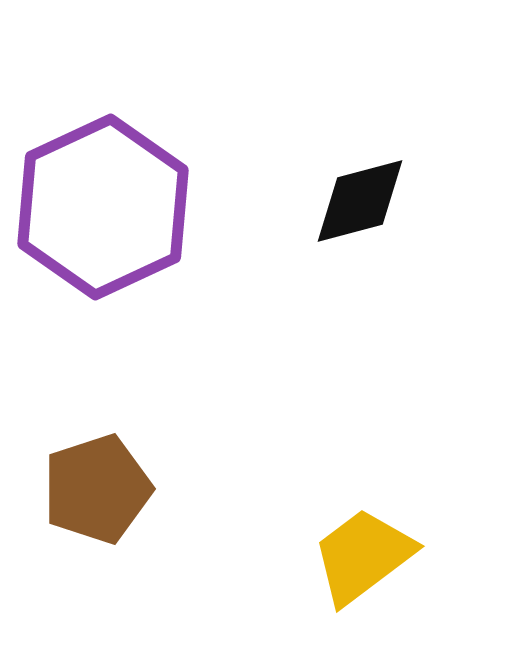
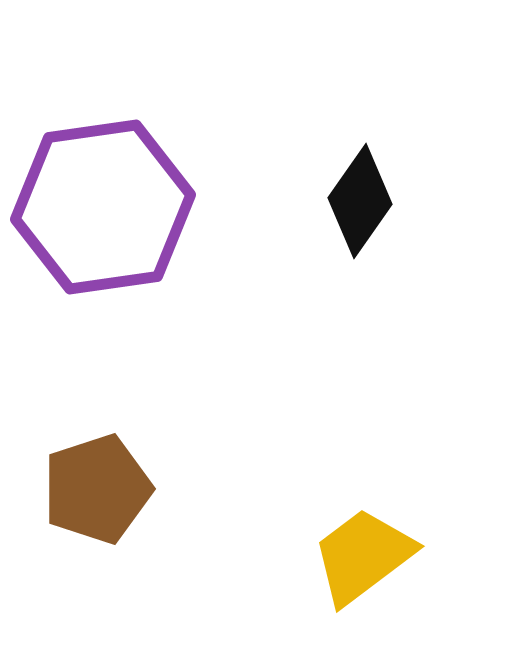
black diamond: rotated 40 degrees counterclockwise
purple hexagon: rotated 17 degrees clockwise
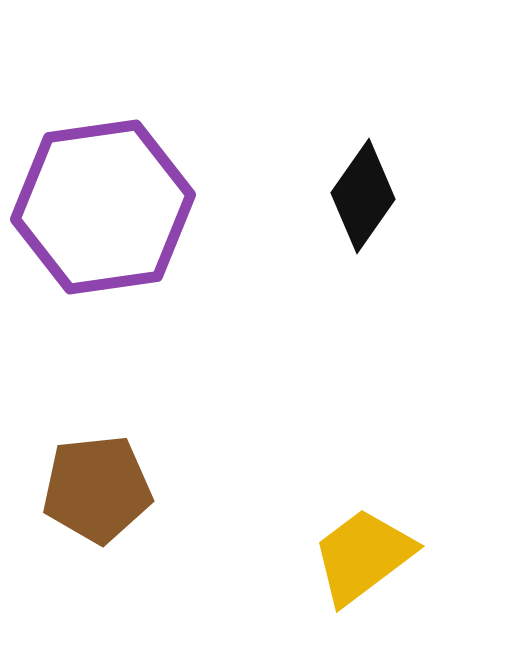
black diamond: moved 3 px right, 5 px up
brown pentagon: rotated 12 degrees clockwise
